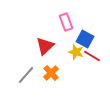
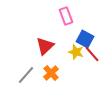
pink rectangle: moved 6 px up
red line: moved 2 px up; rotated 18 degrees clockwise
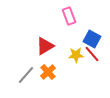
pink rectangle: moved 3 px right
blue square: moved 7 px right
red triangle: rotated 12 degrees clockwise
yellow star: moved 3 px down; rotated 21 degrees counterclockwise
orange cross: moved 3 px left, 1 px up
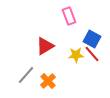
orange cross: moved 9 px down
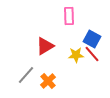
pink rectangle: rotated 18 degrees clockwise
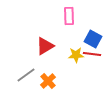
blue square: moved 1 px right
red line: rotated 42 degrees counterclockwise
gray line: rotated 12 degrees clockwise
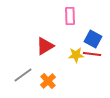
pink rectangle: moved 1 px right
gray line: moved 3 px left
